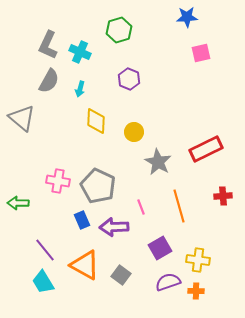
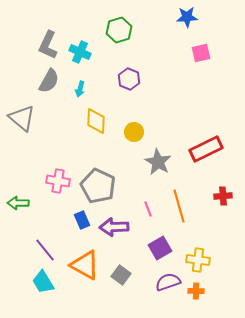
pink line: moved 7 px right, 2 px down
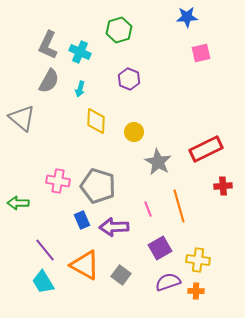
gray pentagon: rotated 8 degrees counterclockwise
red cross: moved 10 px up
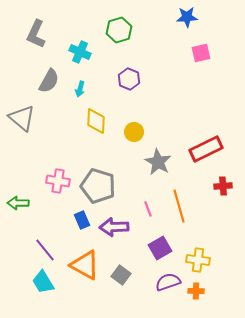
gray L-shape: moved 12 px left, 11 px up
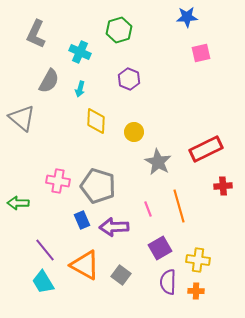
purple semicircle: rotated 70 degrees counterclockwise
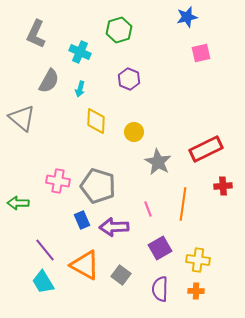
blue star: rotated 10 degrees counterclockwise
orange line: moved 4 px right, 2 px up; rotated 24 degrees clockwise
purple semicircle: moved 8 px left, 7 px down
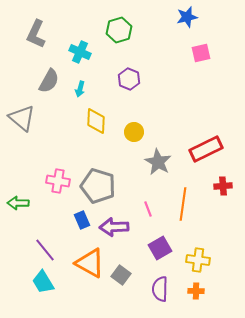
orange triangle: moved 5 px right, 2 px up
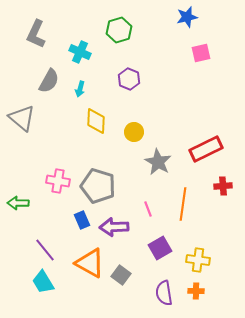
purple semicircle: moved 4 px right, 4 px down; rotated 10 degrees counterclockwise
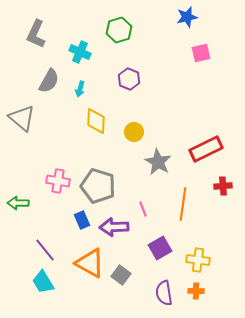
pink line: moved 5 px left
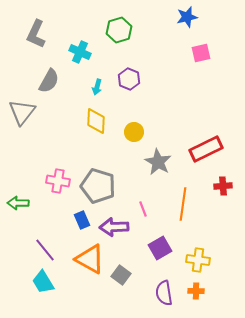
cyan arrow: moved 17 px right, 2 px up
gray triangle: moved 6 px up; rotated 28 degrees clockwise
orange triangle: moved 4 px up
